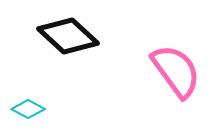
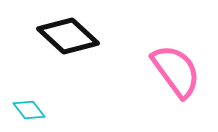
cyan diamond: moved 1 px right, 1 px down; rotated 24 degrees clockwise
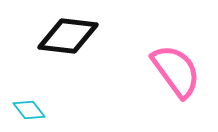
black diamond: rotated 36 degrees counterclockwise
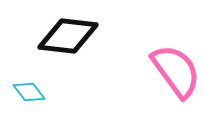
cyan diamond: moved 18 px up
